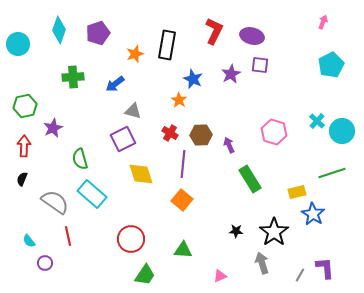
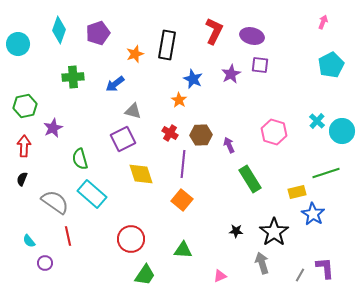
green line at (332, 173): moved 6 px left
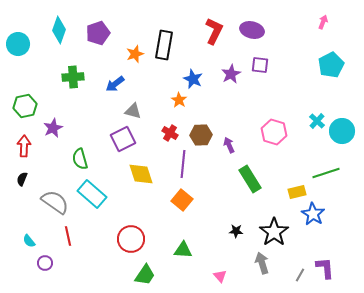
purple ellipse at (252, 36): moved 6 px up
black rectangle at (167, 45): moved 3 px left
pink triangle at (220, 276): rotated 48 degrees counterclockwise
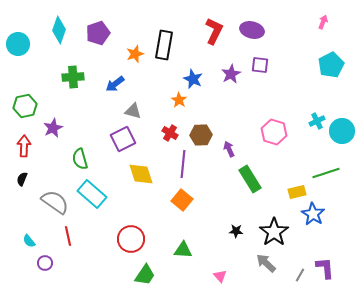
cyan cross at (317, 121): rotated 21 degrees clockwise
purple arrow at (229, 145): moved 4 px down
gray arrow at (262, 263): moved 4 px right; rotated 30 degrees counterclockwise
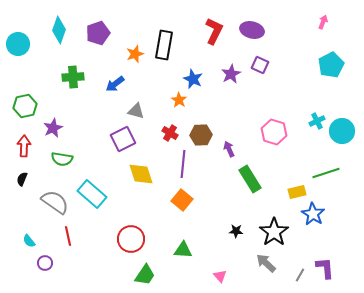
purple square at (260, 65): rotated 18 degrees clockwise
gray triangle at (133, 111): moved 3 px right
green semicircle at (80, 159): moved 18 px left; rotated 65 degrees counterclockwise
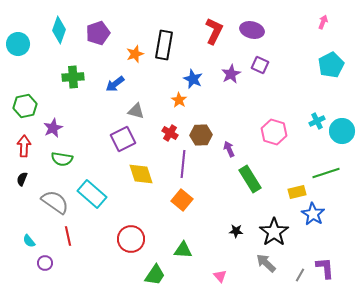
green trapezoid at (145, 275): moved 10 px right
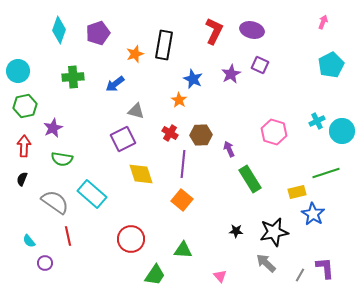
cyan circle at (18, 44): moved 27 px down
black star at (274, 232): rotated 24 degrees clockwise
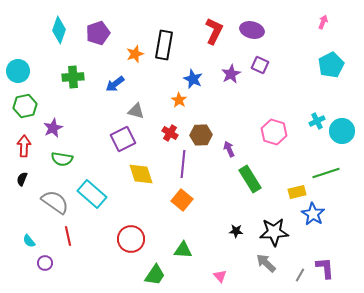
black star at (274, 232): rotated 8 degrees clockwise
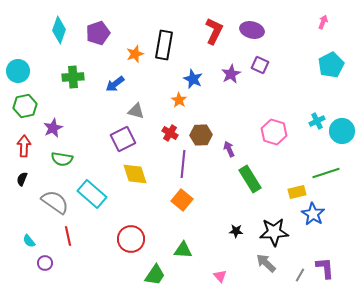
yellow diamond at (141, 174): moved 6 px left
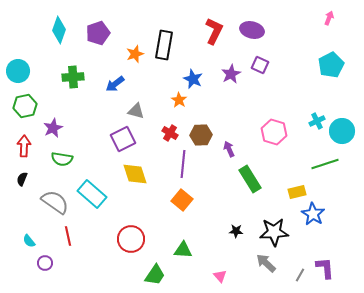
pink arrow at (323, 22): moved 6 px right, 4 px up
green line at (326, 173): moved 1 px left, 9 px up
